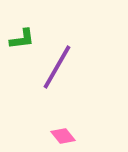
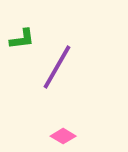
pink diamond: rotated 20 degrees counterclockwise
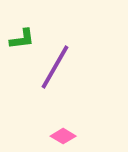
purple line: moved 2 px left
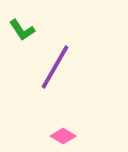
green L-shape: moved 9 px up; rotated 64 degrees clockwise
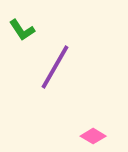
pink diamond: moved 30 px right
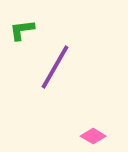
green L-shape: rotated 116 degrees clockwise
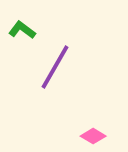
green L-shape: rotated 44 degrees clockwise
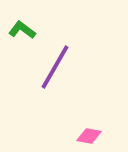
pink diamond: moved 4 px left; rotated 20 degrees counterclockwise
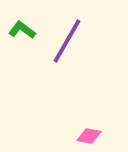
purple line: moved 12 px right, 26 px up
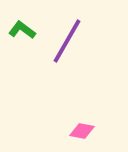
pink diamond: moved 7 px left, 5 px up
